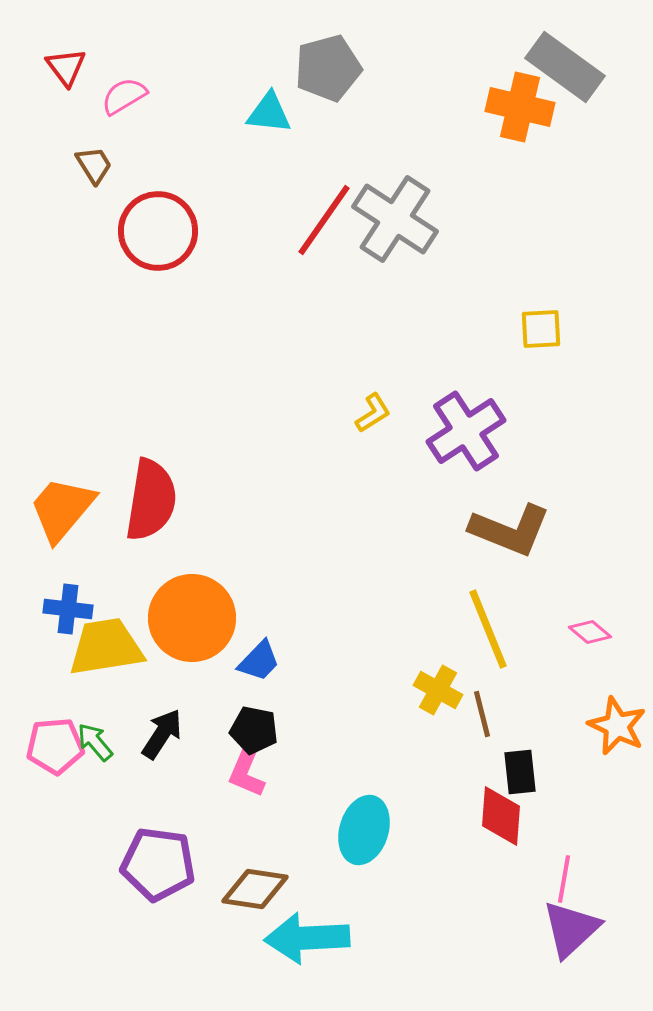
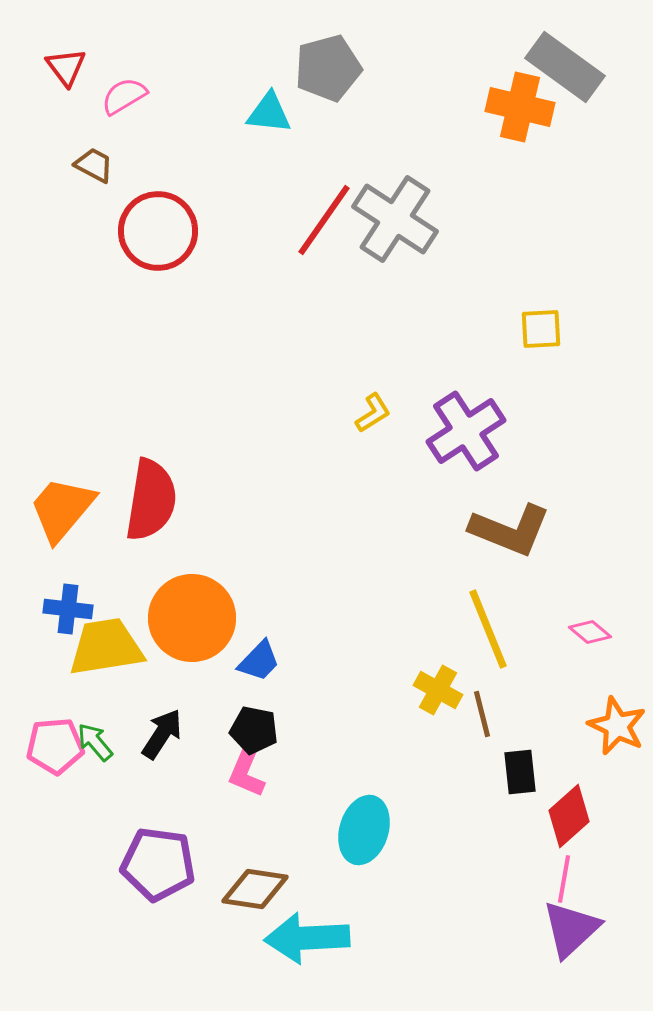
brown trapezoid: rotated 30 degrees counterclockwise
red diamond: moved 68 px right; rotated 44 degrees clockwise
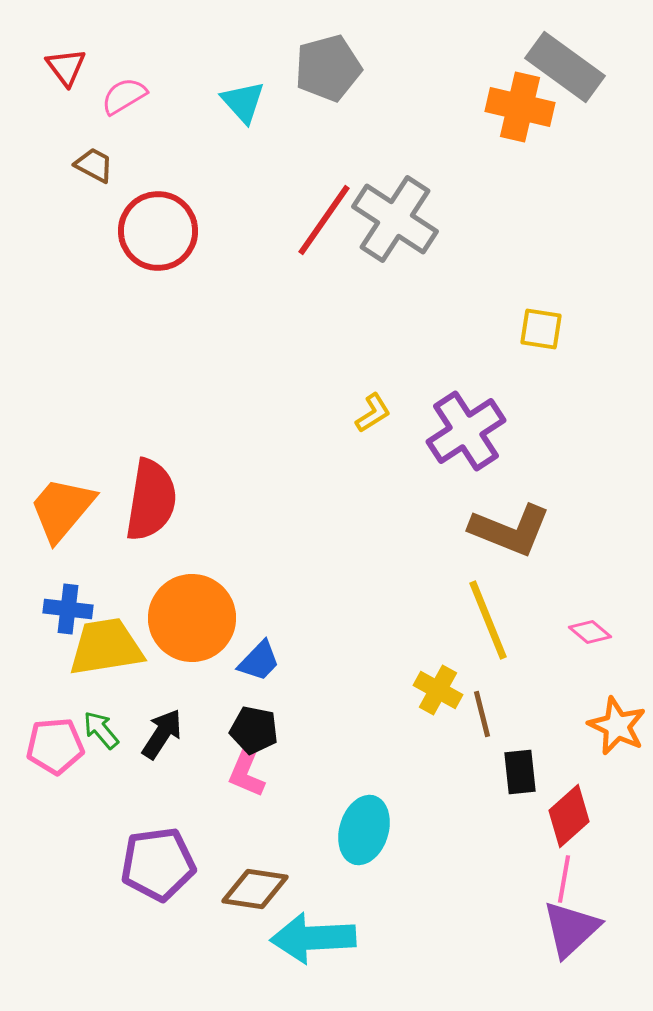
cyan triangle: moved 26 px left, 11 px up; rotated 42 degrees clockwise
yellow square: rotated 12 degrees clockwise
yellow line: moved 9 px up
green arrow: moved 6 px right, 12 px up
purple pentagon: rotated 16 degrees counterclockwise
cyan arrow: moved 6 px right
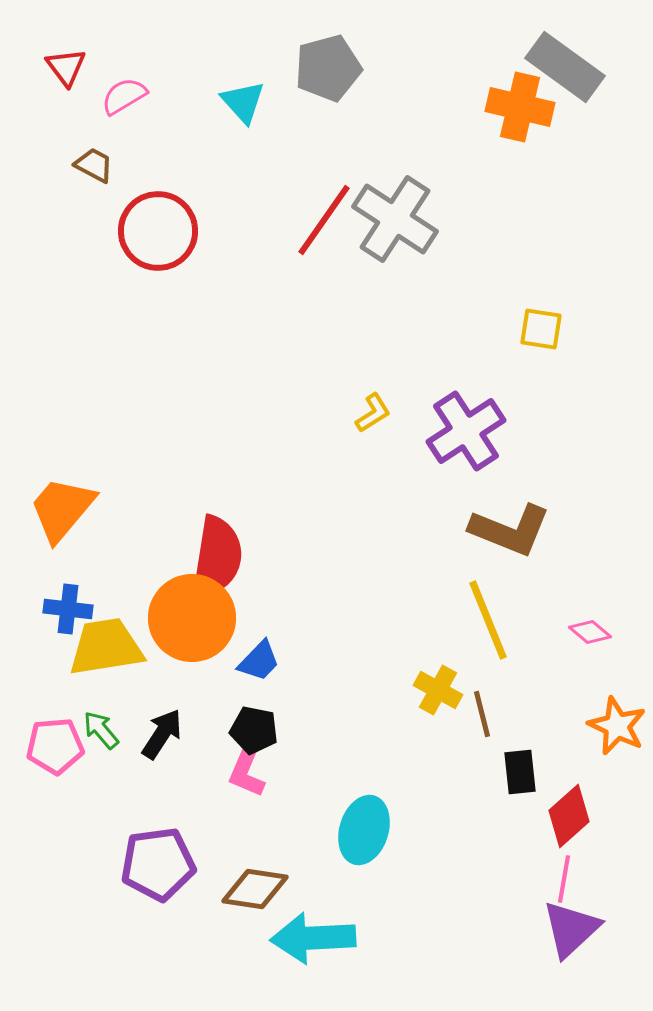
red semicircle: moved 66 px right, 57 px down
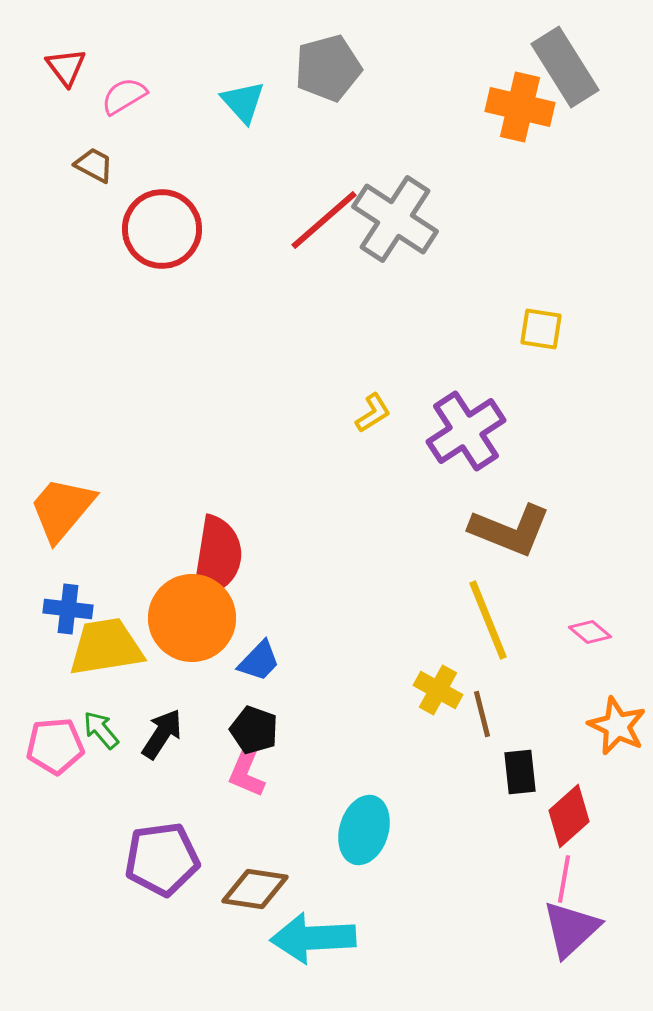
gray rectangle: rotated 22 degrees clockwise
red line: rotated 14 degrees clockwise
red circle: moved 4 px right, 2 px up
black pentagon: rotated 9 degrees clockwise
purple pentagon: moved 4 px right, 5 px up
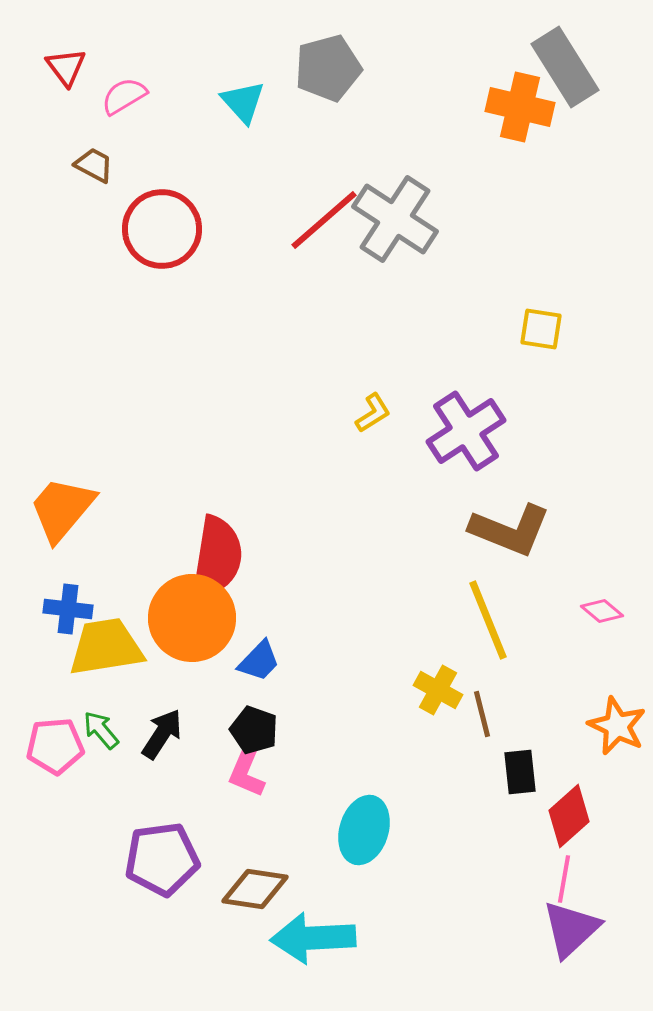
pink diamond: moved 12 px right, 21 px up
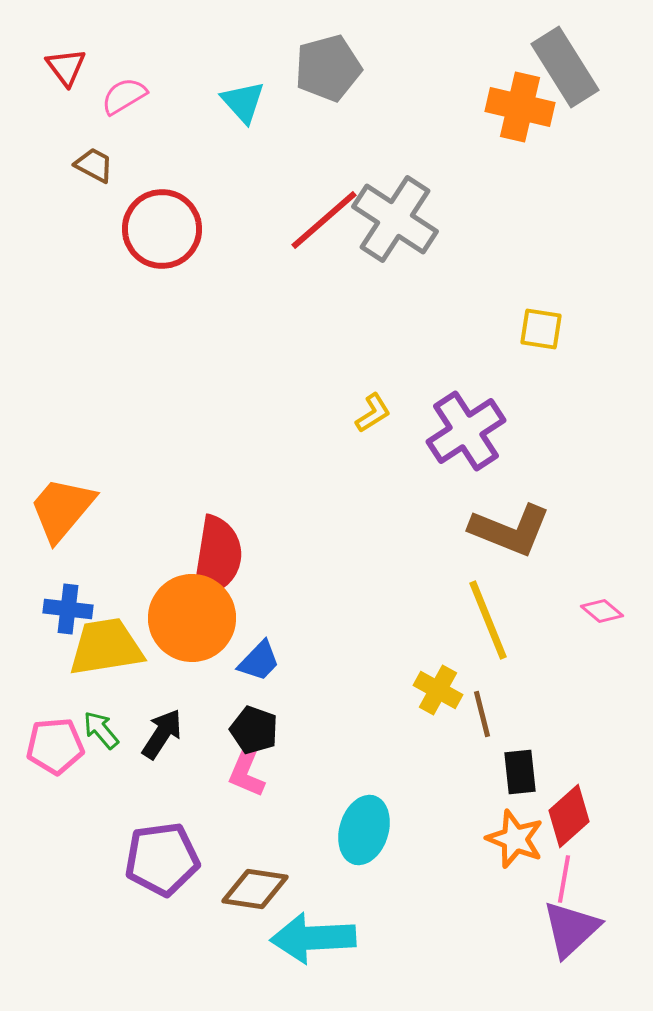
orange star: moved 102 px left, 113 px down; rotated 4 degrees counterclockwise
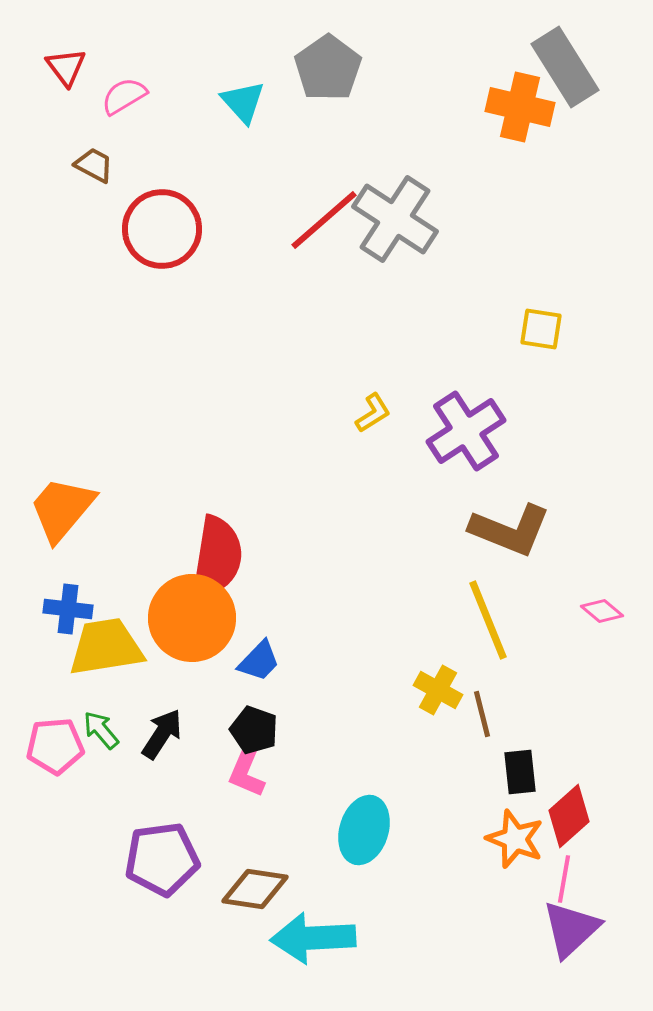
gray pentagon: rotated 20 degrees counterclockwise
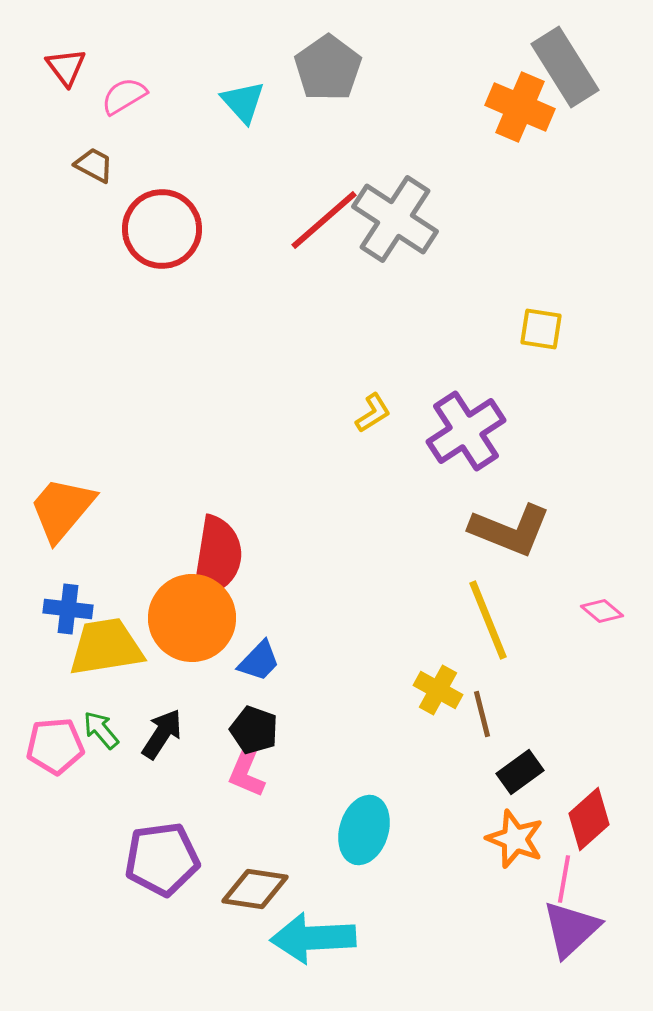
orange cross: rotated 10 degrees clockwise
black rectangle: rotated 60 degrees clockwise
red diamond: moved 20 px right, 3 px down
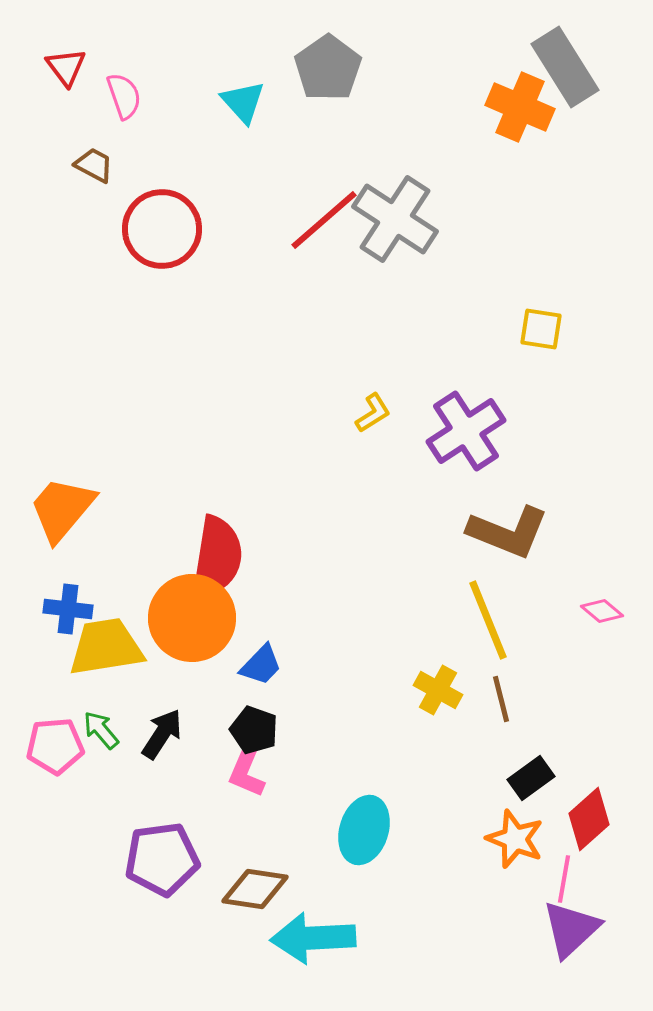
pink semicircle: rotated 102 degrees clockwise
brown L-shape: moved 2 px left, 2 px down
blue trapezoid: moved 2 px right, 4 px down
brown line: moved 19 px right, 15 px up
black rectangle: moved 11 px right, 6 px down
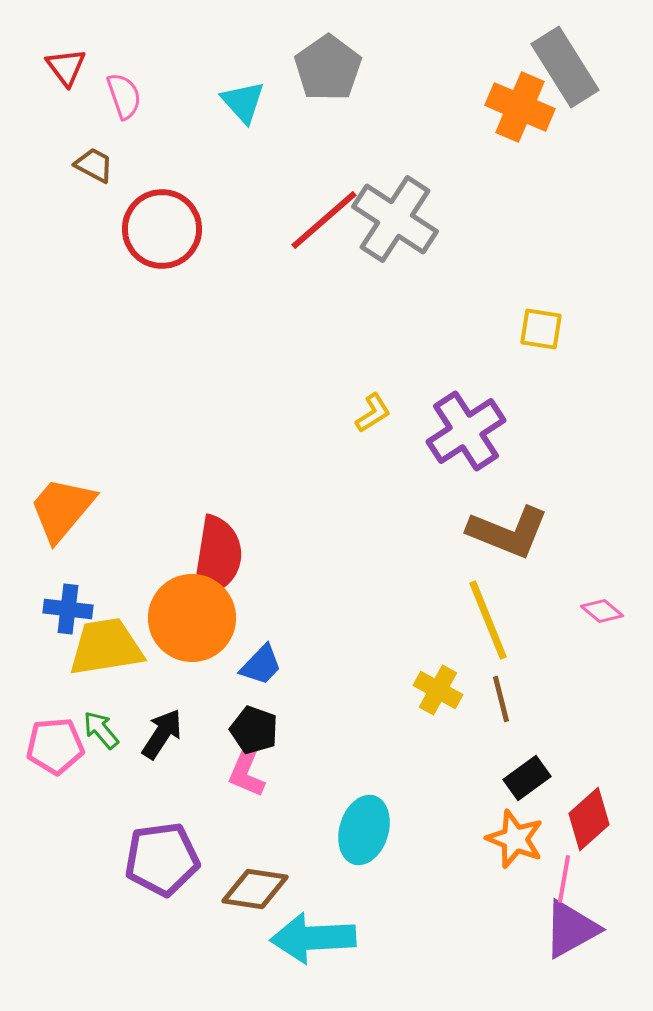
black rectangle: moved 4 px left
purple triangle: rotated 14 degrees clockwise
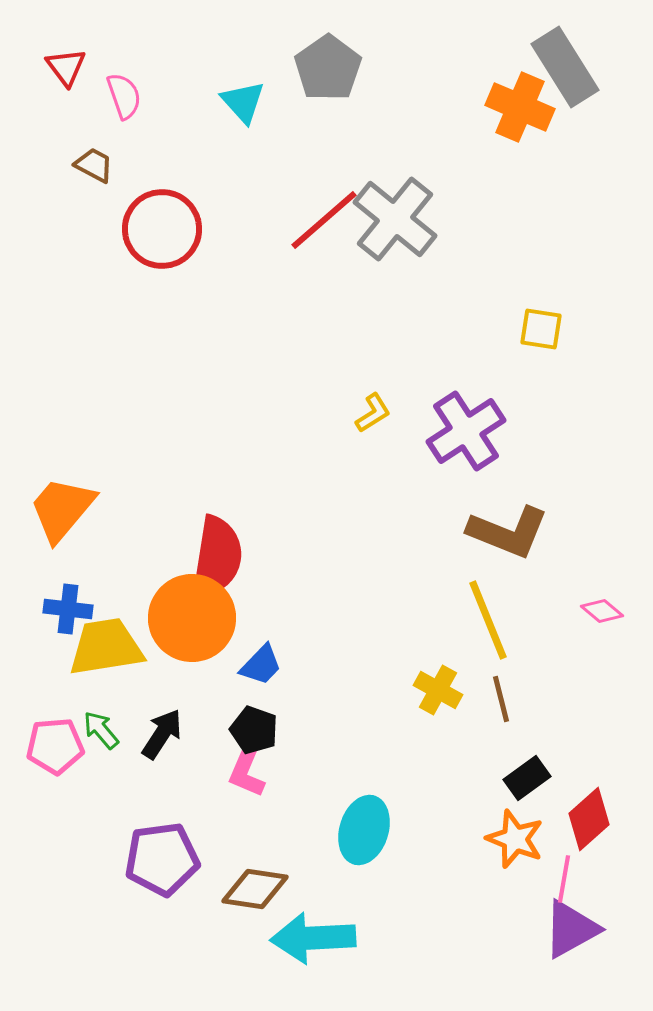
gray cross: rotated 6 degrees clockwise
